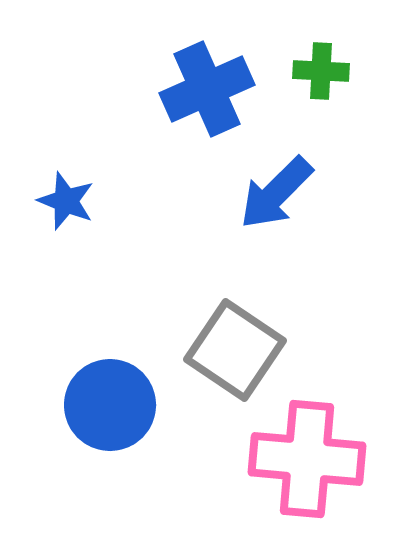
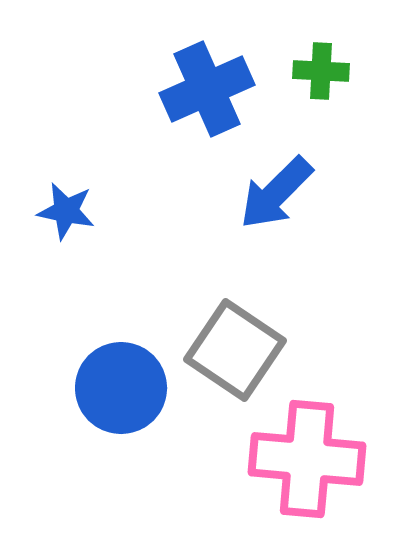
blue star: moved 10 px down; rotated 10 degrees counterclockwise
blue circle: moved 11 px right, 17 px up
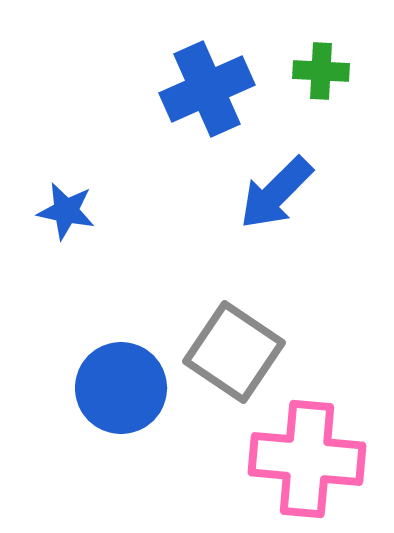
gray square: moved 1 px left, 2 px down
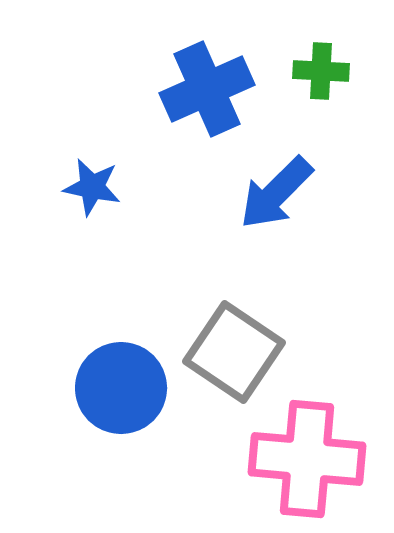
blue star: moved 26 px right, 24 px up
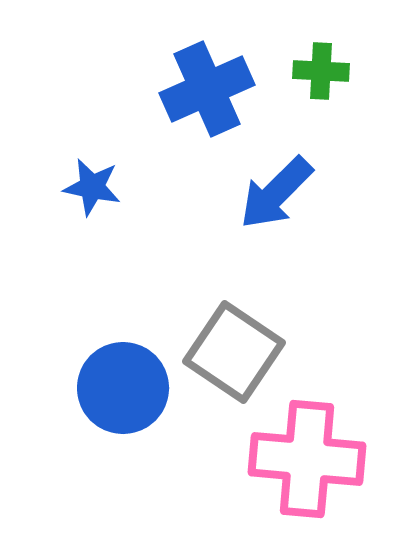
blue circle: moved 2 px right
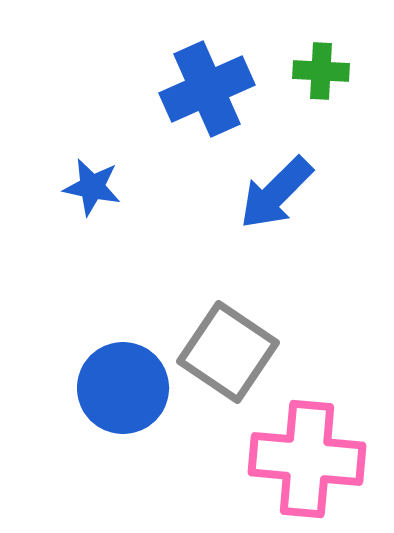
gray square: moved 6 px left
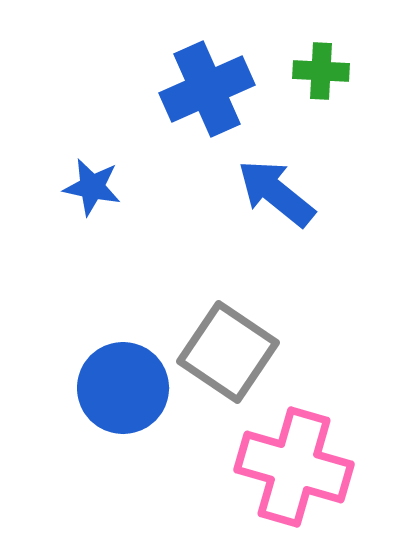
blue arrow: rotated 84 degrees clockwise
pink cross: moved 13 px left, 8 px down; rotated 11 degrees clockwise
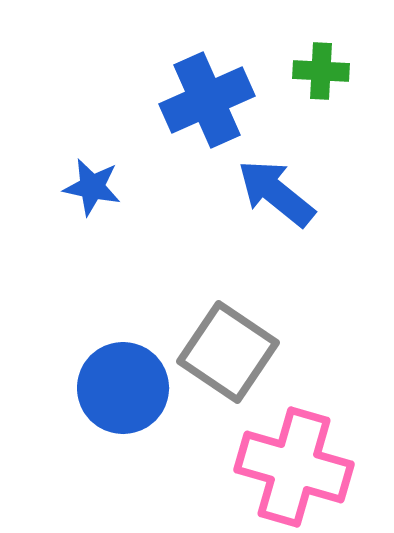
blue cross: moved 11 px down
